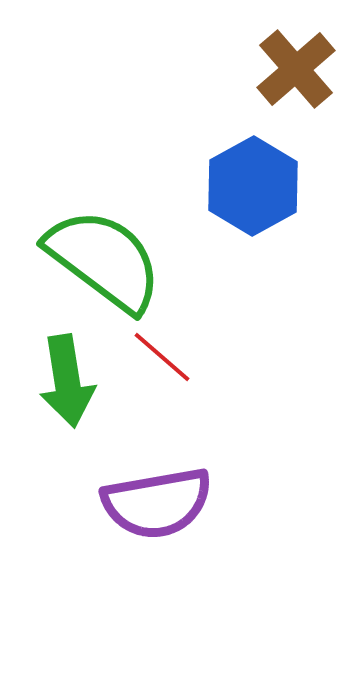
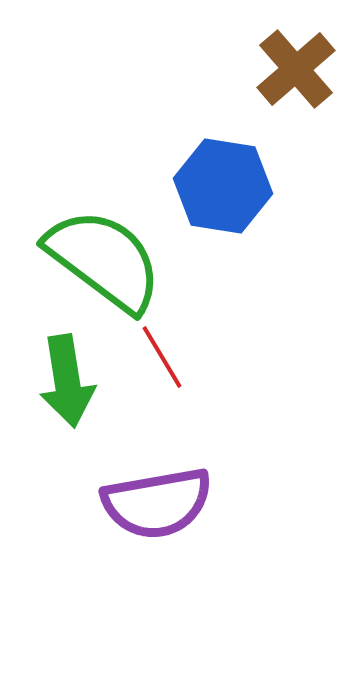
blue hexagon: moved 30 px left; rotated 22 degrees counterclockwise
red line: rotated 18 degrees clockwise
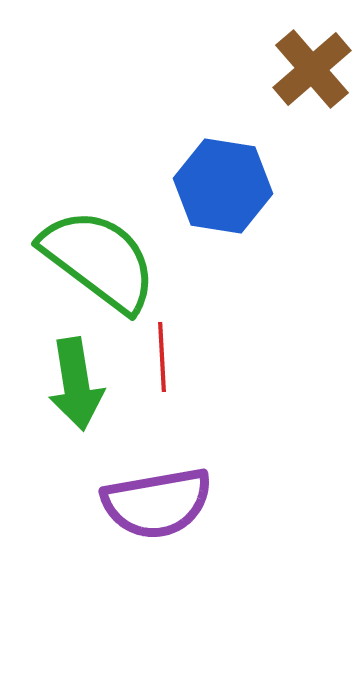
brown cross: moved 16 px right
green semicircle: moved 5 px left
red line: rotated 28 degrees clockwise
green arrow: moved 9 px right, 3 px down
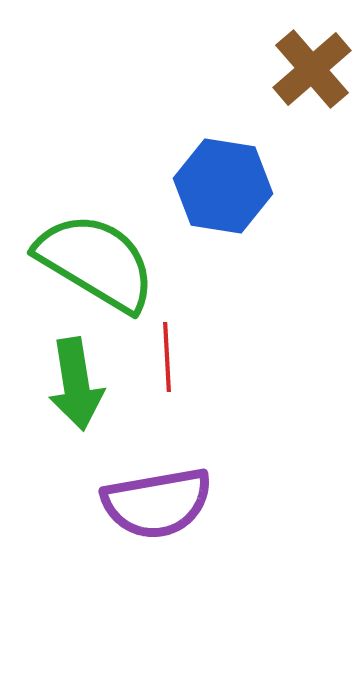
green semicircle: moved 3 px left, 2 px down; rotated 6 degrees counterclockwise
red line: moved 5 px right
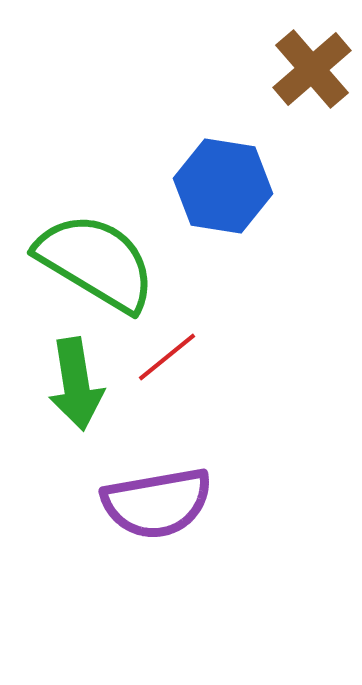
red line: rotated 54 degrees clockwise
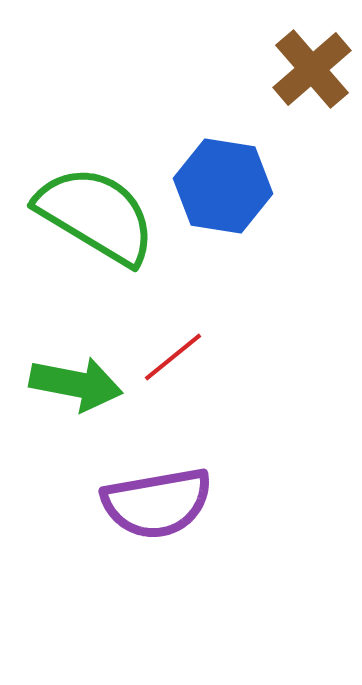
green semicircle: moved 47 px up
red line: moved 6 px right
green arrow: rotated 70 degrees counterclockwise
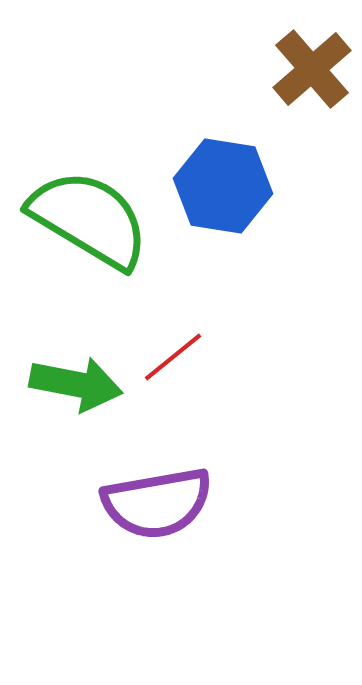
green semicircle: moved 7 px left, 4 px down
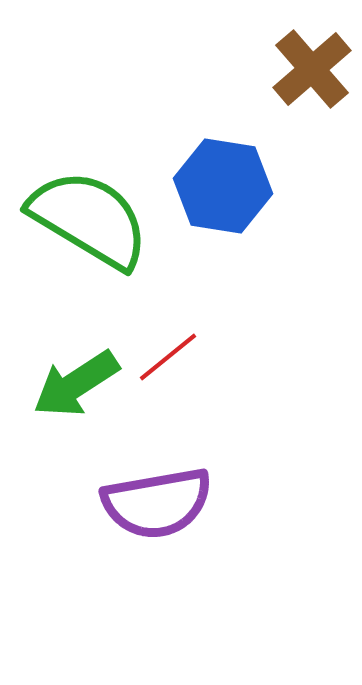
red line: moved 5 px left
green arrow: rotated 136 degrees clockwise
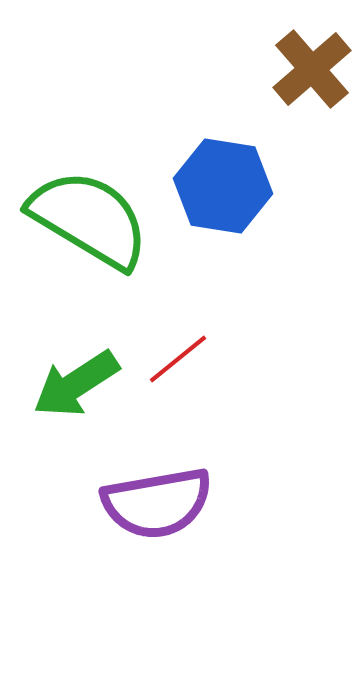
red line: moved 10 px right, 2 px down
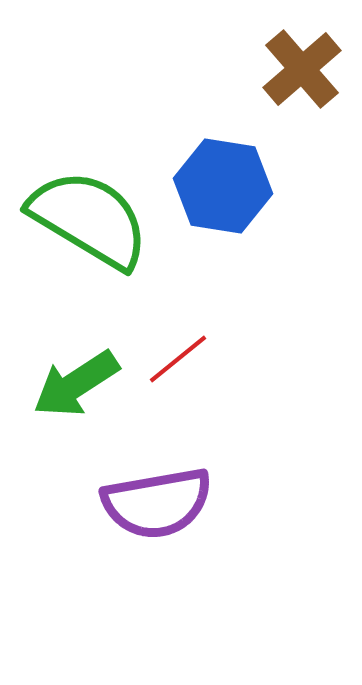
brown cross: moved 10 px left
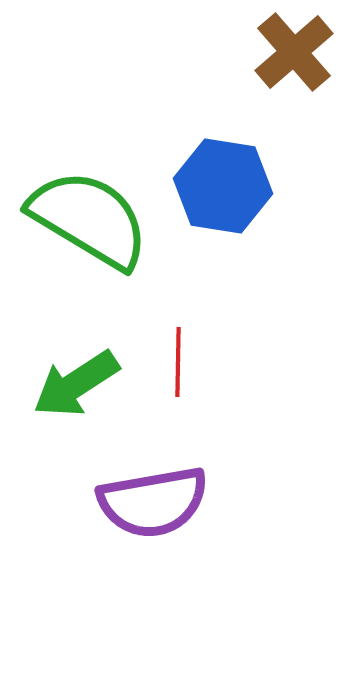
brown cross: moved 8 px left, 17 px up
red line: moved 3 px down; rotated 50 degrees counterclockwise
purple semicircle: moved 4 px left, 1 px up
